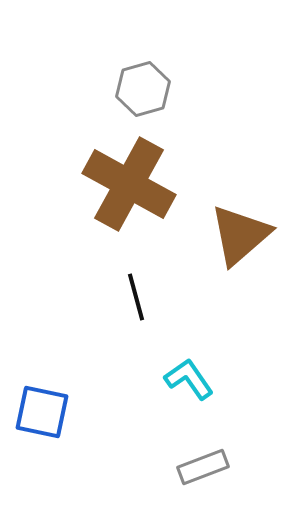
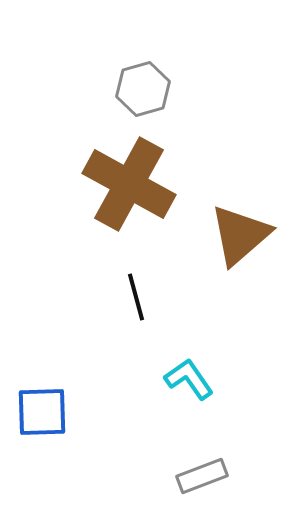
blue square: rotated 14 degrees counterclockwise
gray rectangle: moved 1 px left, 9 px down
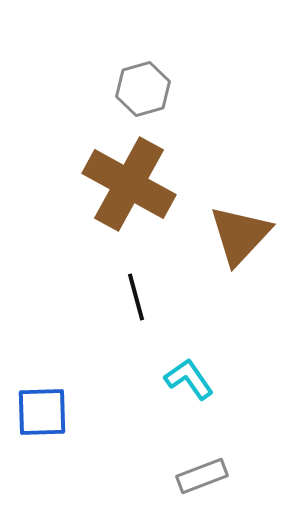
brown triangle: rotated 6 degrees counterclockwise
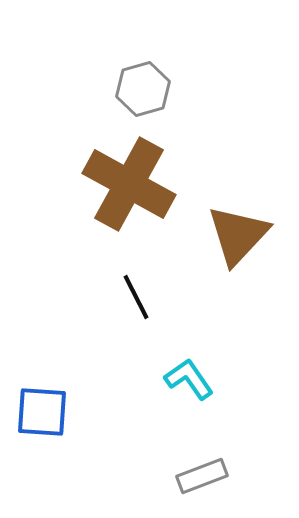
brown triangle: moved 2 px left
black line: rotated 12 degrees counterclockwise
blue square: rotated 6 degrees clockwise
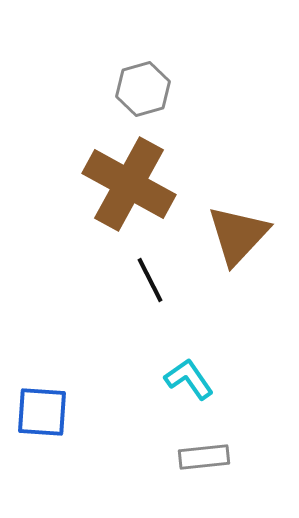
black line: moved 14 px right, 17 px up
gray rectangle: moved 2 px right, 19 px up; rotated 15 degrees clockwise
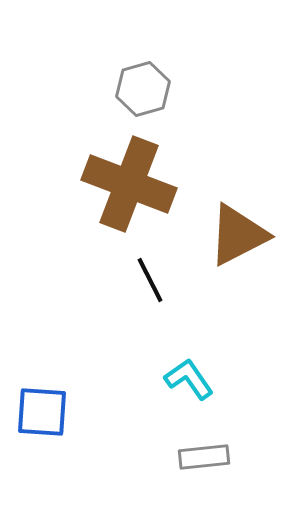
brown cross: rotated 8 degrees counterclockwise
brown triangle: rotated 20 degrees clockwise
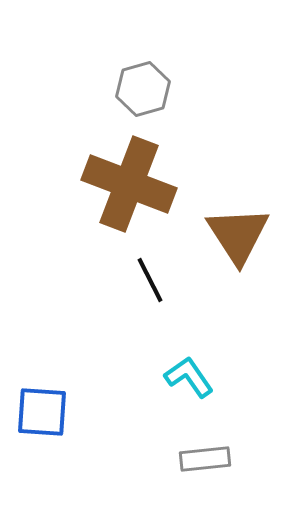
brown triangle: rotated 36 degrees counterclockwise
cyan L-shape: moved 2 px up
gray rectangle: moved 1 px right, 2 px down
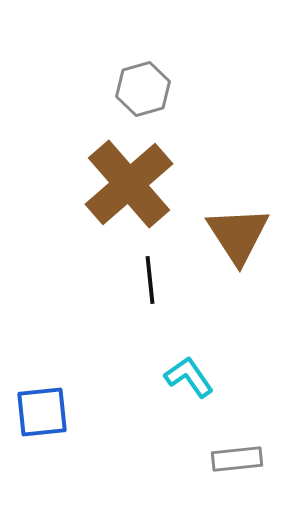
brown cross: rotated 28 degrees clockwise
black line: rotated 21 degrees clockwise
blue square: rotated 10 degrees counterclockwise
gray rectangle: moved 32 px right
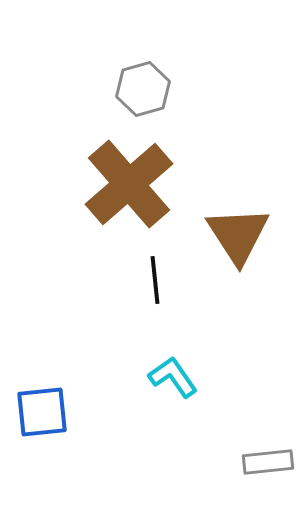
black line: moved 5 px right
cyan L-shape: moved 16 px left
gray rectangle: moved 31 px right, 3 px down
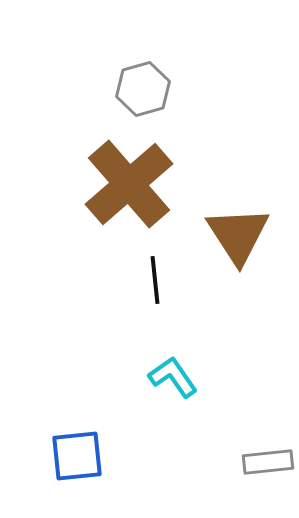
blue square: moved 35 px right, 44 px down
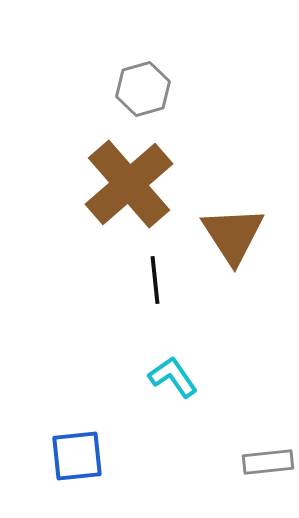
brown triangle: moved 5 px left
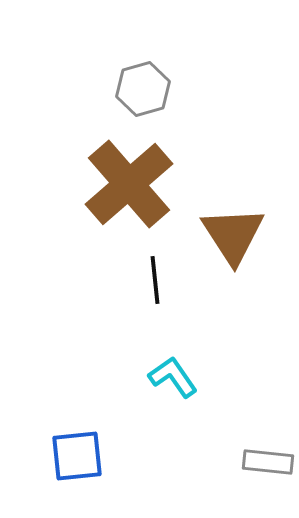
gray rectangle: rotated 12 degrees clockwise
